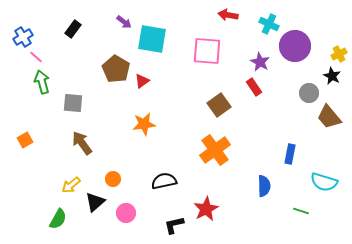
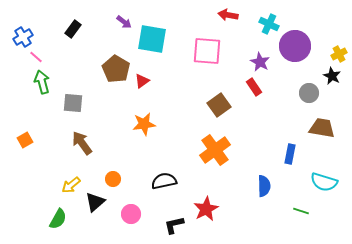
brown trapezoid: moved 7 px left, 11 px down; rotated 140 degrees clockwise
pink circle: moved 5 px right, 1 px down
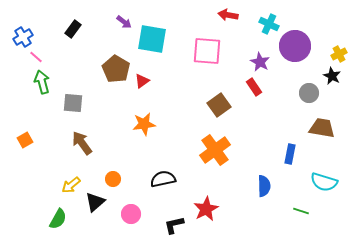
black semicircle: moved 1 px left, 2 px up
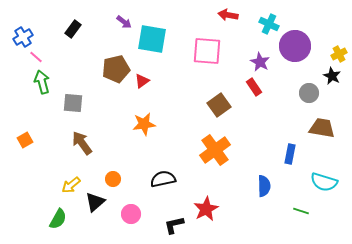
brown pentagon: rotated 28 degrees clockwise
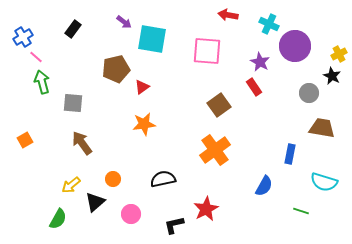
red triangle: moved 6 px down
blue semicircle: rotated 30 degrees clockwise
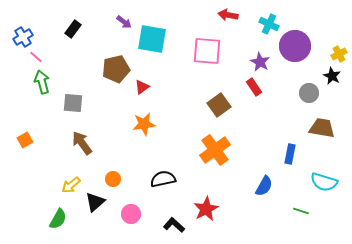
black L-shape: rotated 55 degrees clockwise
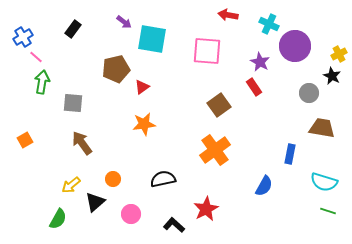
green arrow: rotated 25 degrees clockwise
green line: moved 27 px right
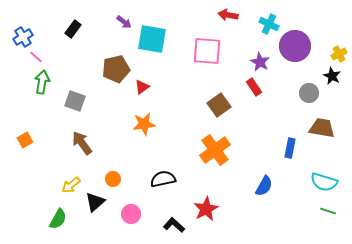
gray square: moved 2 px right, 2 px up; rotated 15 degrees clockwise
blue rectangle: moved 6 px up
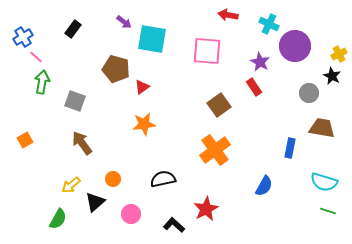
brown pentagon: rotated 28 degrees clockwise
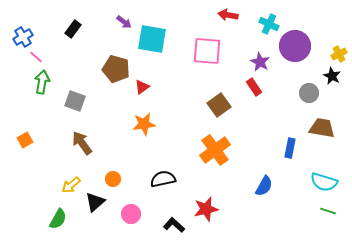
red star: rotated 15 degrees clockwise
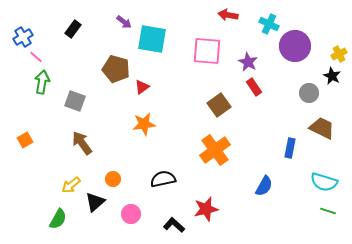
purple star: moved 12 px left
brown trapezoid: rotated 16 degrees clockwise
